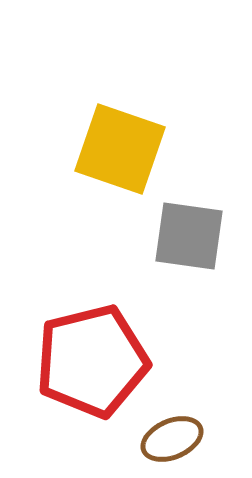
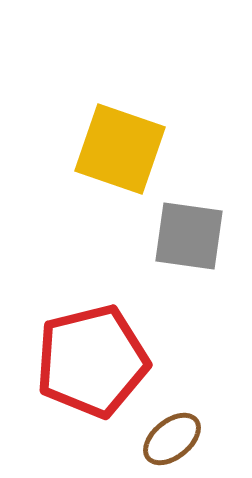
brown ellipse: rotated 16 degrees counterclockwise
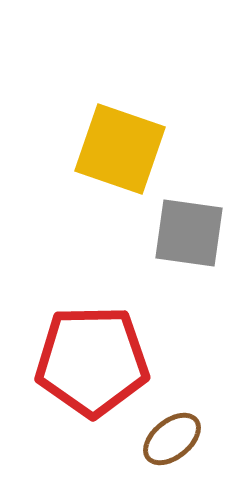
gray square: moved 3 px up
red pentagon: rotated 13 degrees clockwise
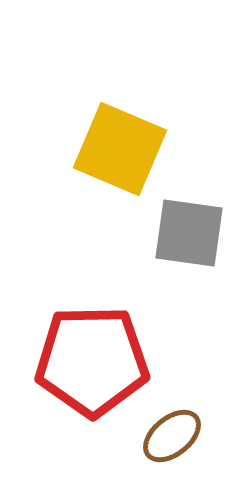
yellow square: rotated 4 degrees clockwise
brown ellipse: moved 3 px up
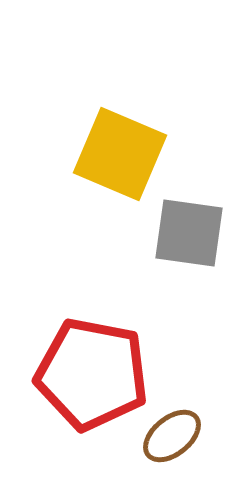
yellow square: moved 5 px down
red pentagon: moved 13 px down; rotated 12 degrees clockwise
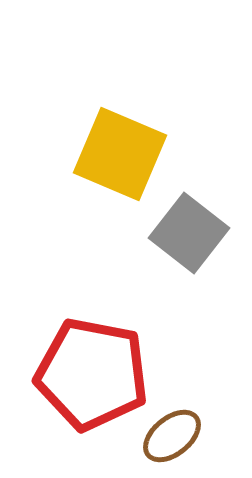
gray square: rotated 30 degrees clockwise
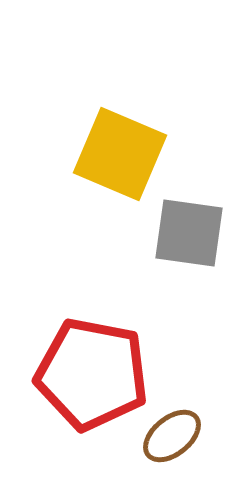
gray square: rotated 30 degrees counterclockwise
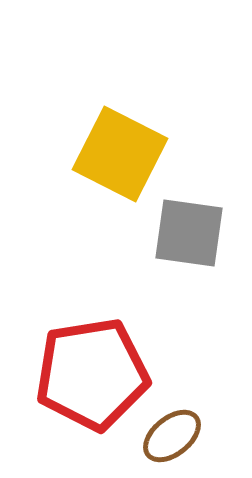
yellow square: rotated 4 degrees clockwise
red pentagon: rotated 20 degrees counterclockwise
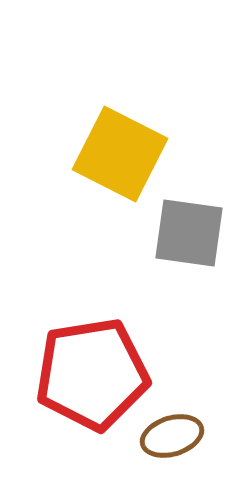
brown ellipse: rotated 22 degrees clockwise
